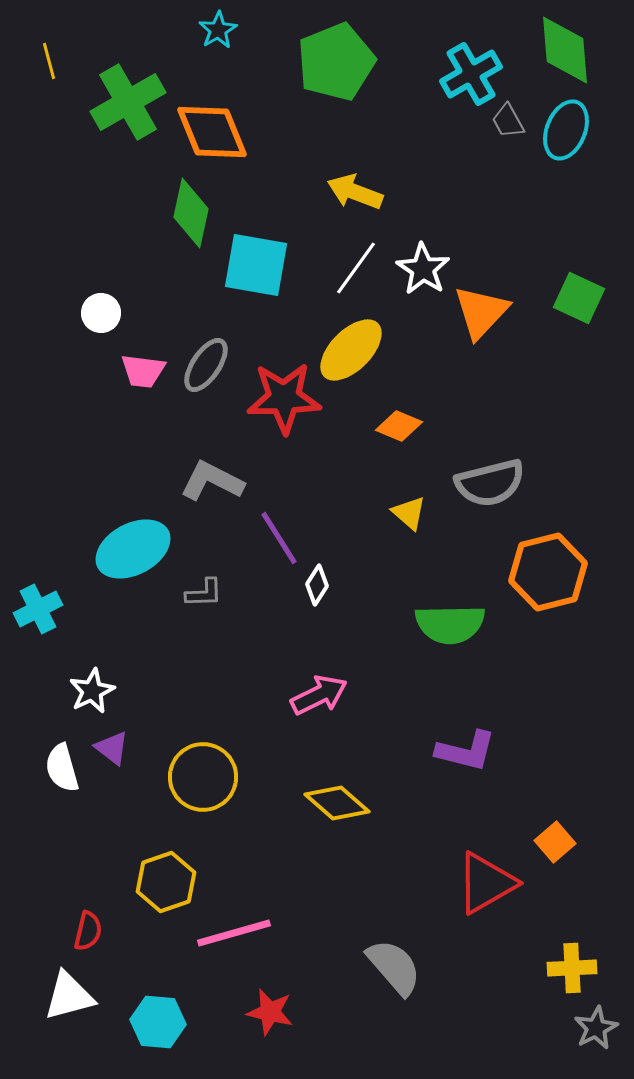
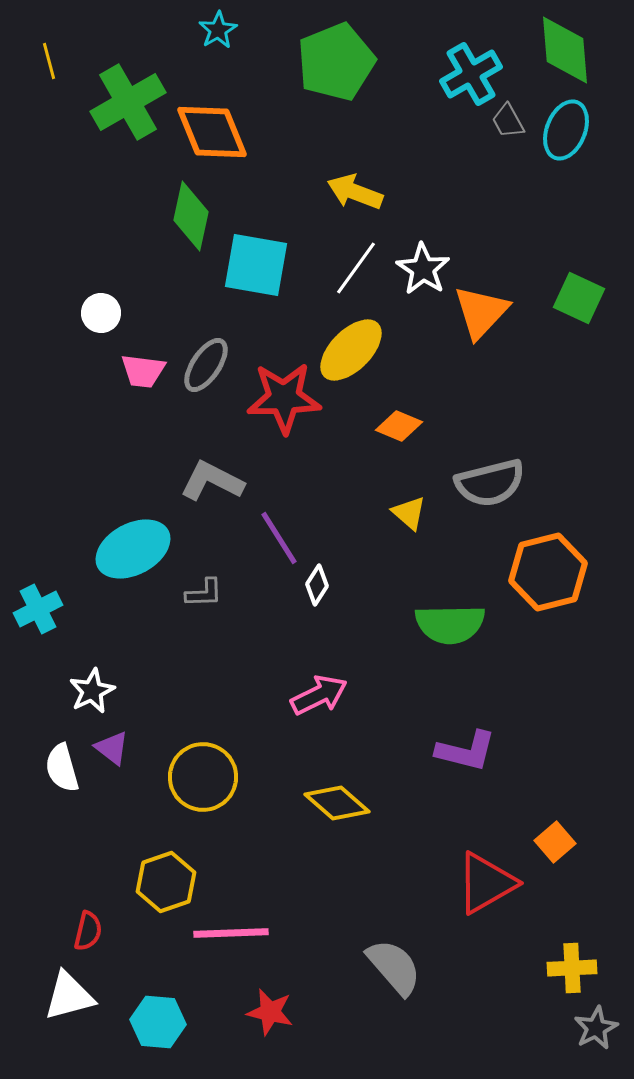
green diamond at (191, 213): moved 3 px down
pink line at (234, 933): moved 3 px left; rotated 14 degrees clockwise
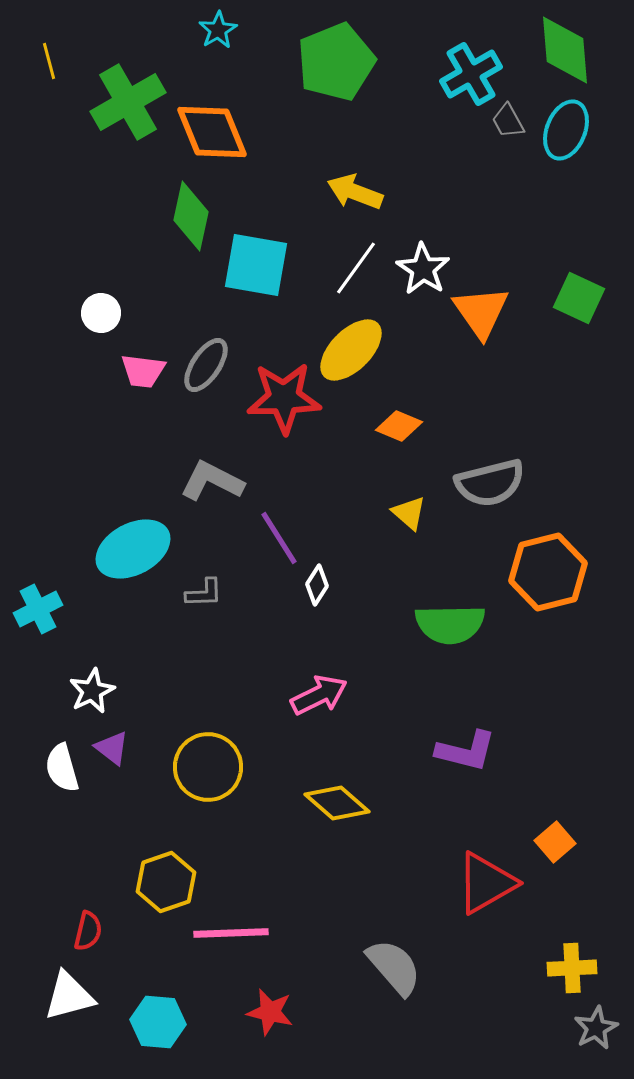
orange triangle at (481, 312): rotated 18 degrees counterclockwise
yellow circle at (203, 777): moved 5 px right, 10 px up
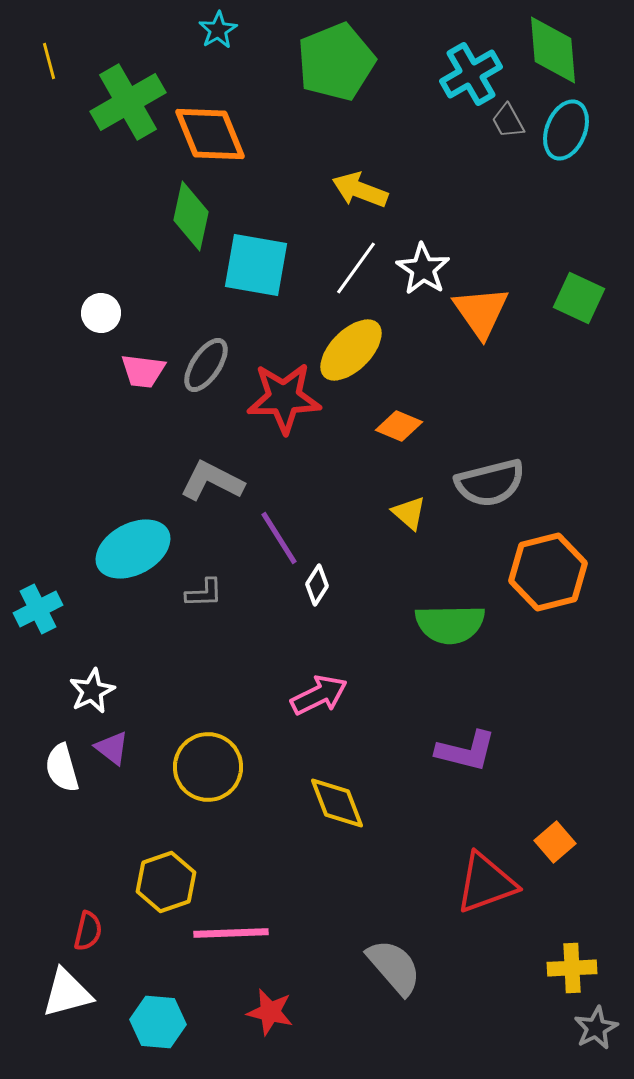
green diamond at (565, 50): moved 12 px left
orange diamond at (212, 132): moved 2 px left, 2 px down
yellow arrow at (355, 192): moved 5 px right, 2 px up
yellow diamond at (337, 803): rotated 28 degrees clockwise
red triangle at (486, 883): rotated 10 degrees clockwise
white triangle at (69, 996): moved 2 px left, 3 px up
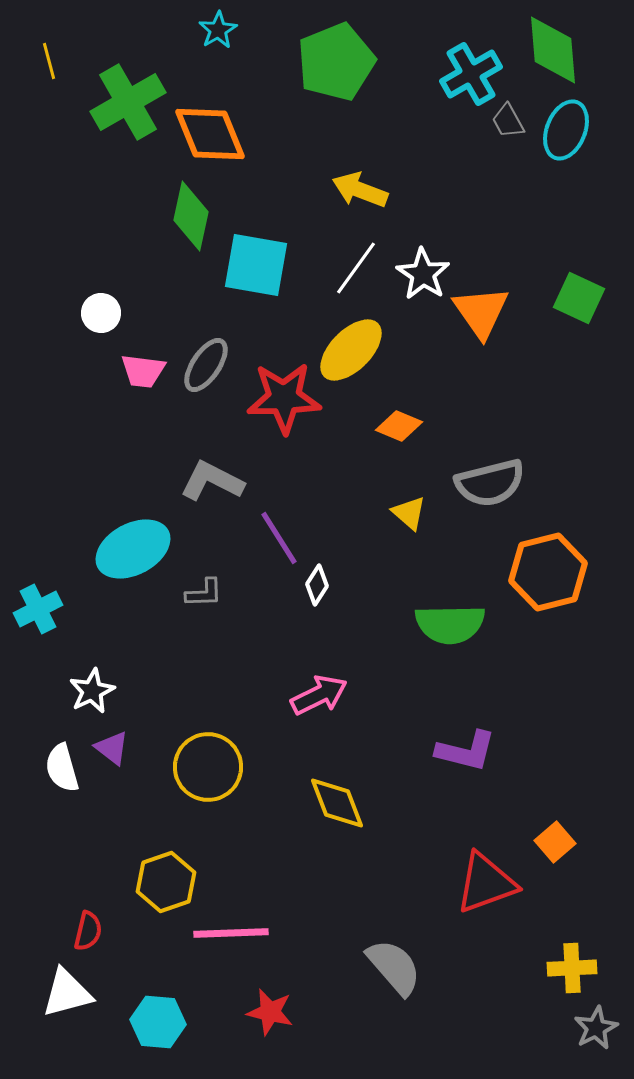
white star at (423, 269): moved 5 px down
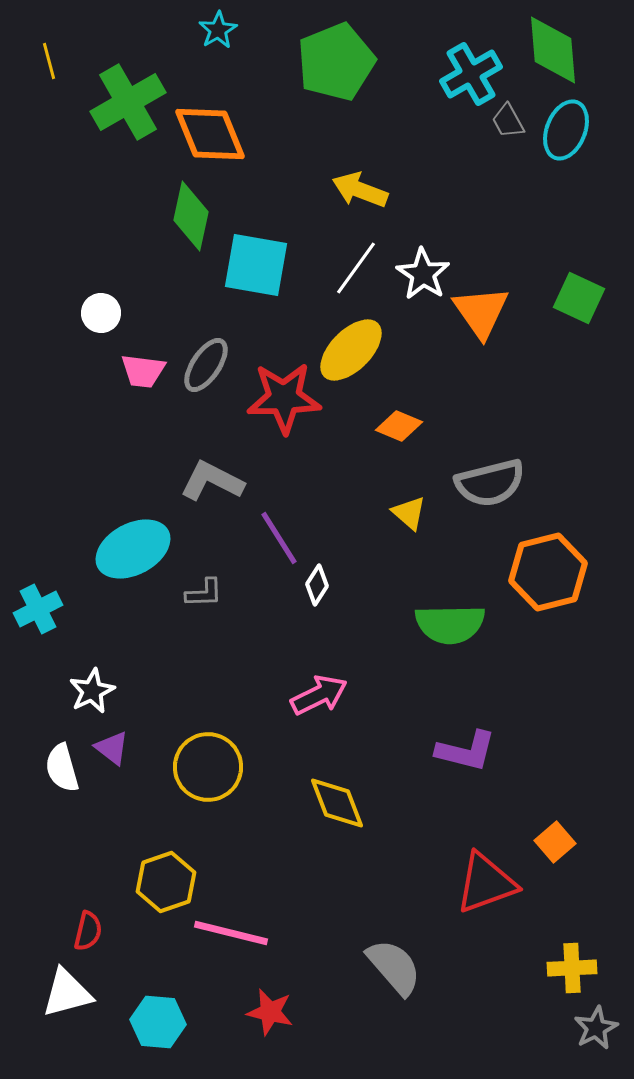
pink line at (231, 933): rotated 16 degrees clockwise
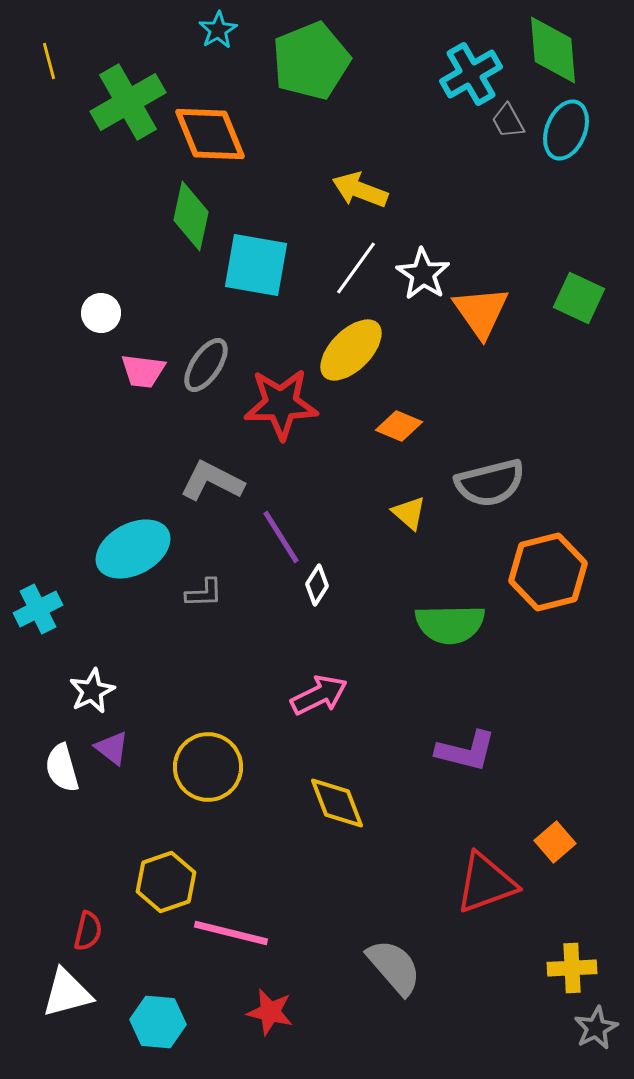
green pentagon at (336, 62): moved 25 px left, 1 px up
red star at (284, 398): moved 3 px left, 6 px down
purple line at (279, 538): moved 2 px right, 1 px up
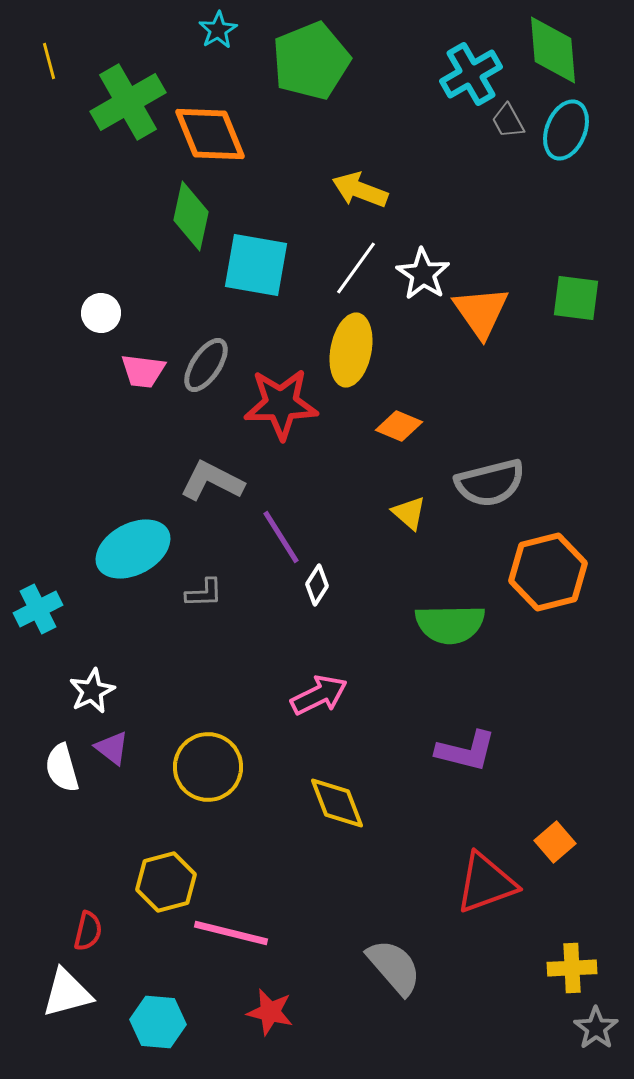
green square at (579, 298): moved 3 px left; rotated 18 degrees counterclockwise
yellow ellipse at (351, 350): rotated 34 degrees counterclockwise
yellow hexagon at (166, 882): rotated 4 degrees clockwise
gray star at (596, 1028): rotated 9 degrees counterclockwise
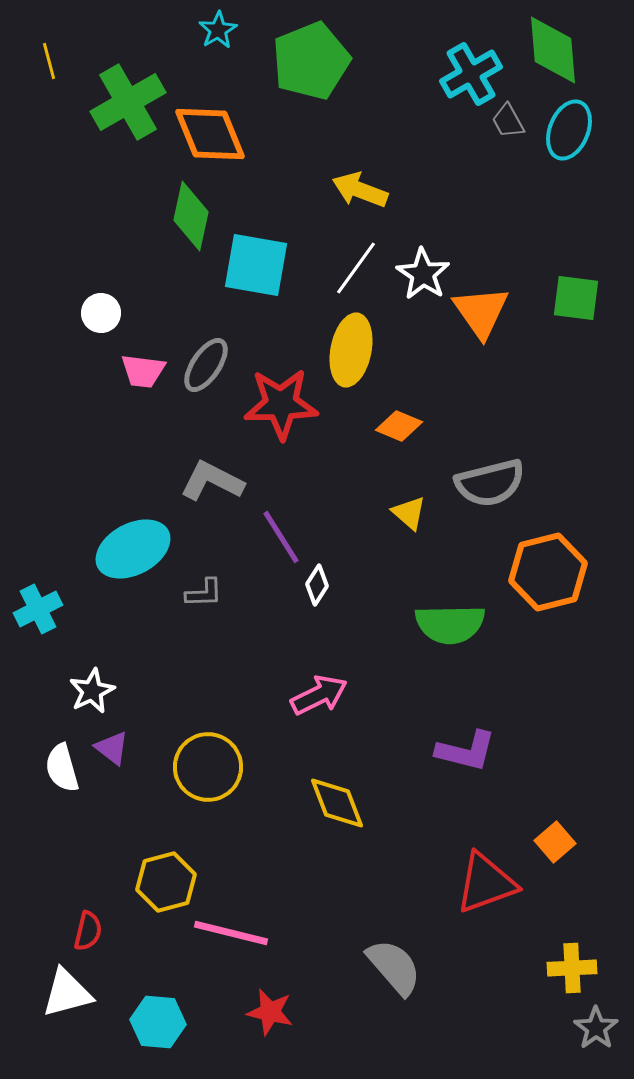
cyan ellipse at (566, 130): moved 3 px right
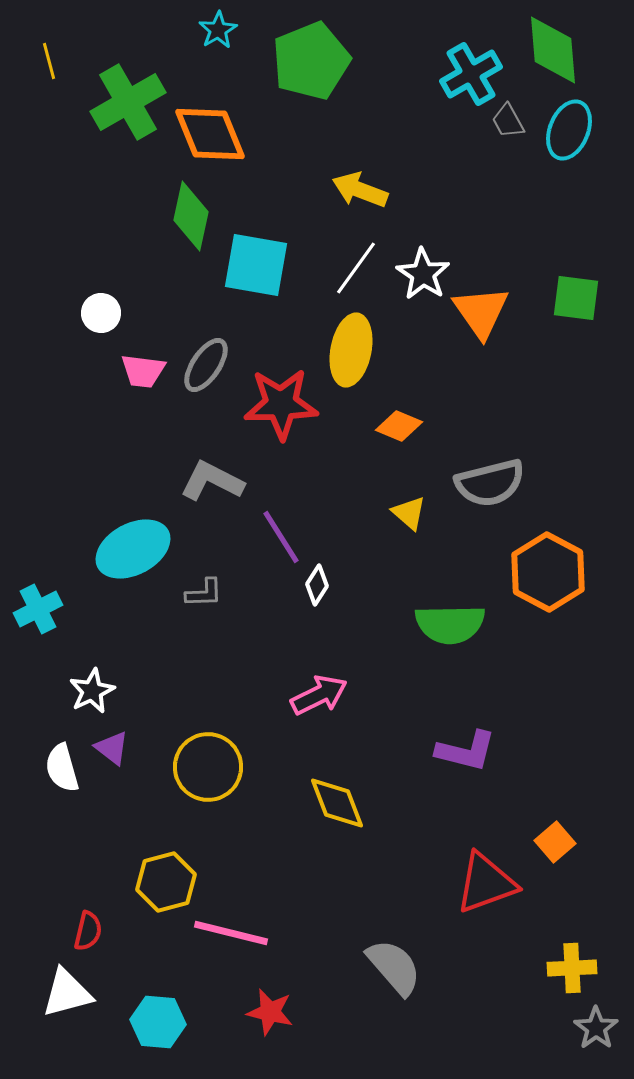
orange hexagon at (548, 572): rotated 18 degrees counterclockwise
